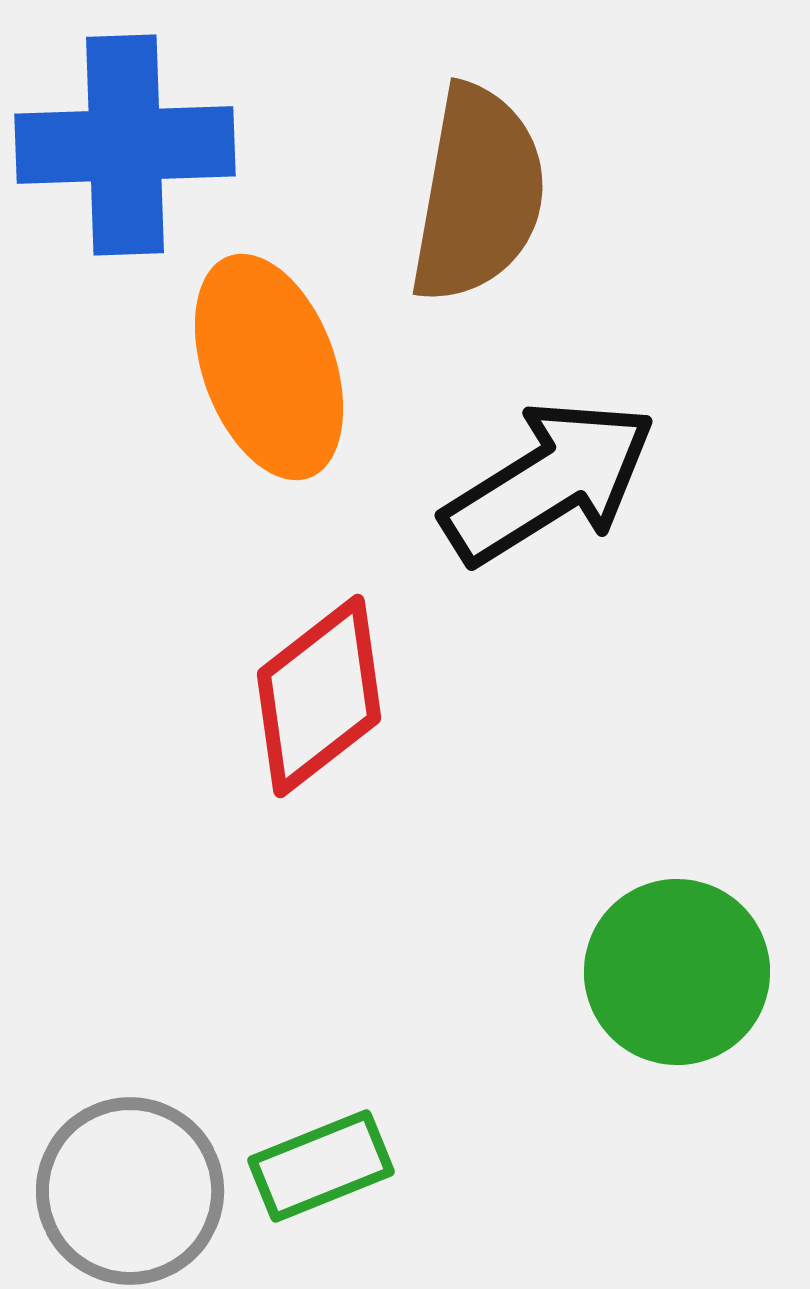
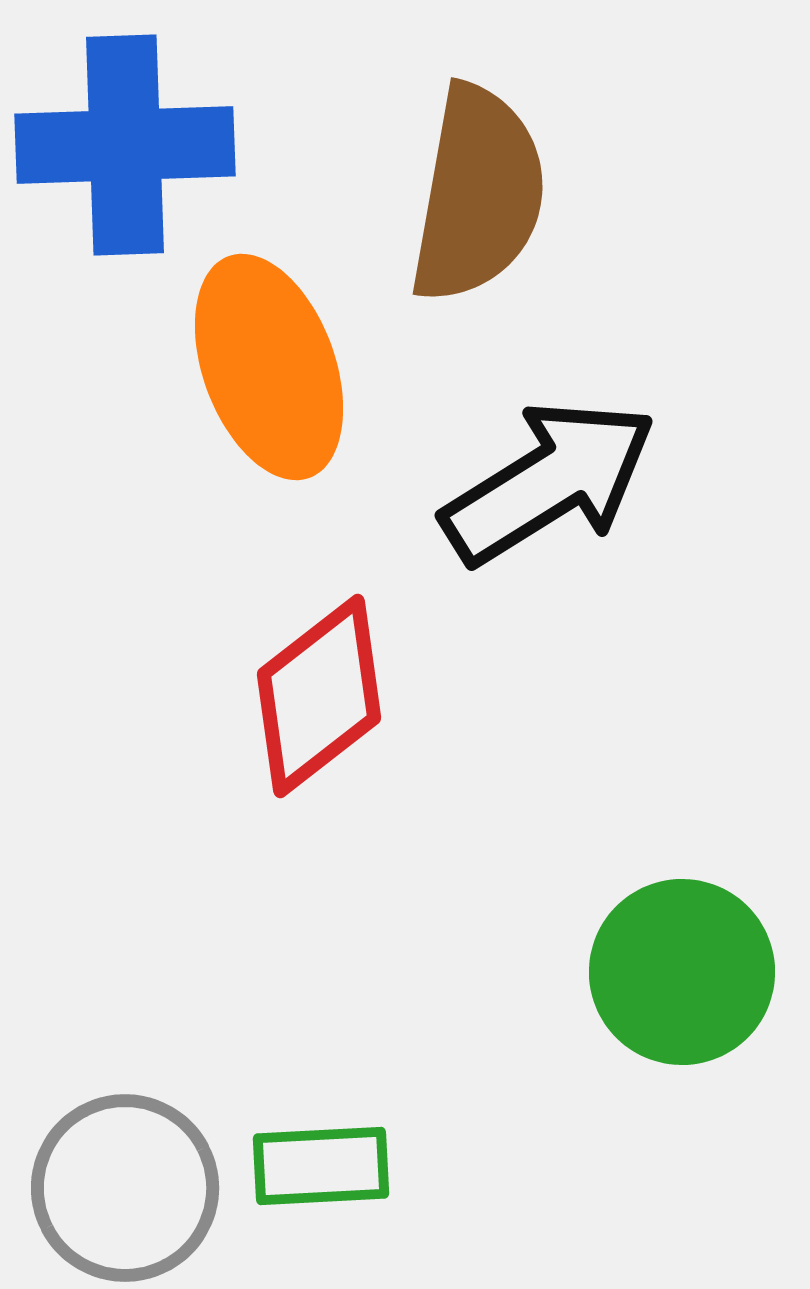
green circle: moved 5 px right
green rectangle: rotated 19 degrees clockwise
gray circle: moved 5 px left, 3 px up
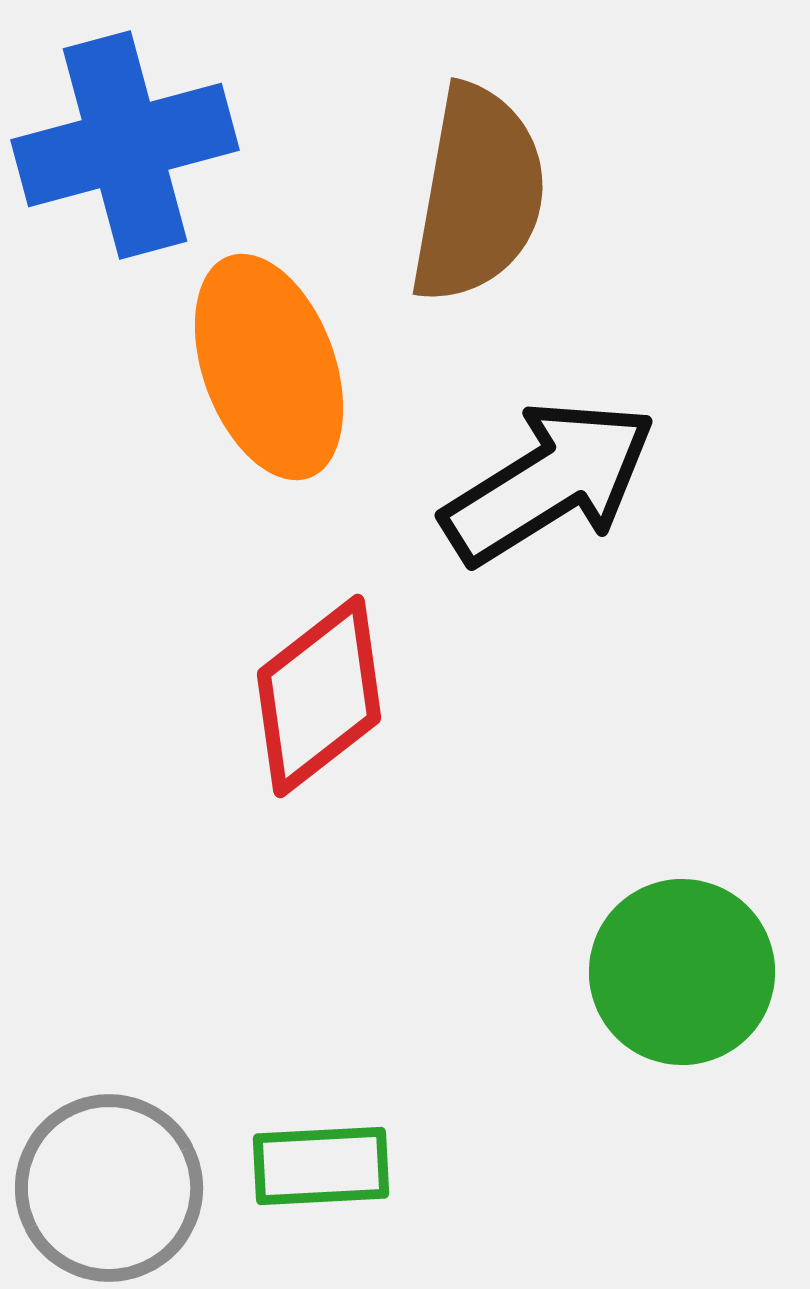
blue cross: rotated 13 degrees counterclockwise
gray circle: moved 16 px left
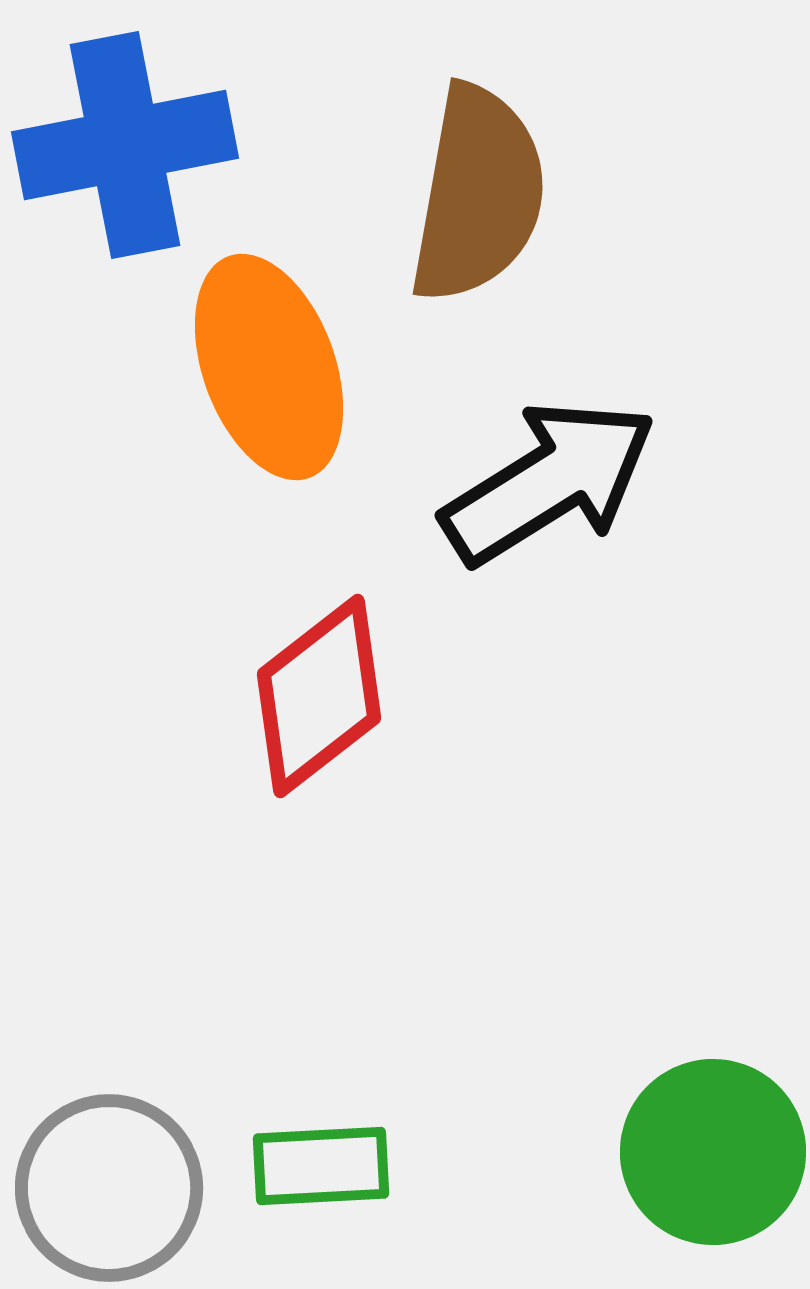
blue cross: rotated 4 degrees clockwise
green circle: moved 31 px right, 180 px down
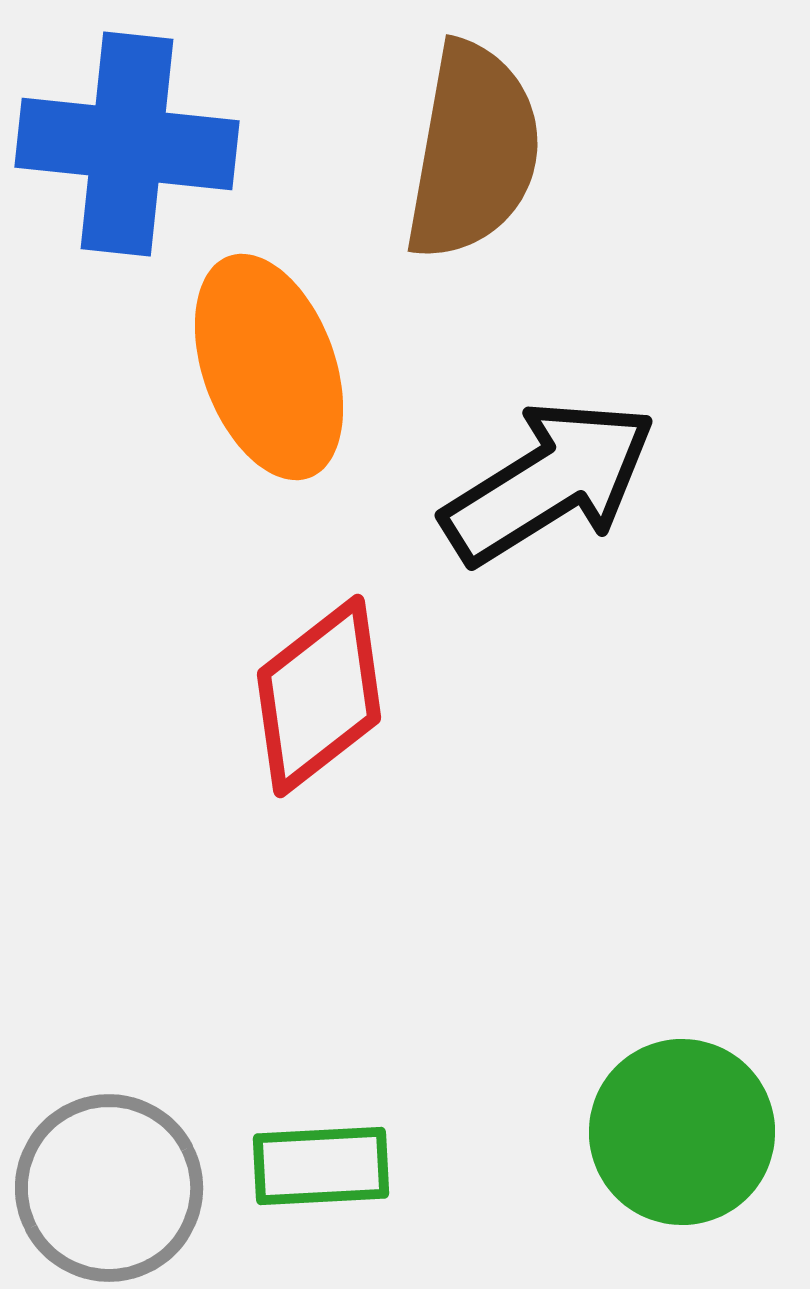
blue cross: moved 2 px right, 1 px up; rotated 17 degrees clockwise
brown semicircle: moved 5 px left, 43 px up
green circle: moved 31 px left, 20 px up
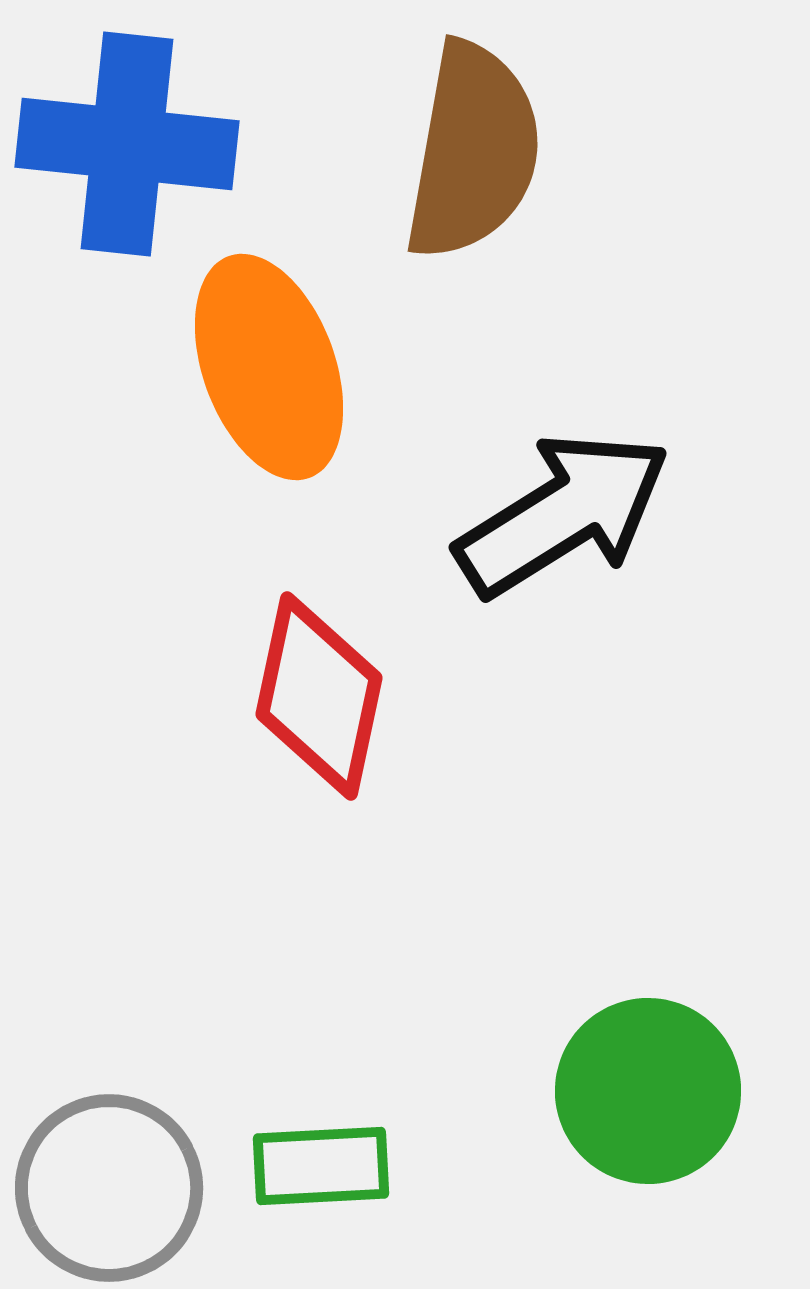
black arrow: moved 14 px right, 32 px down
red diamond: rotated 40 degrees counterclockwise
green circle: moved 34 px left, 41 px up
